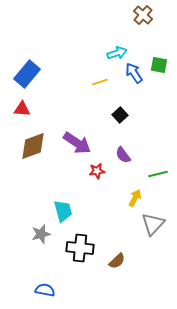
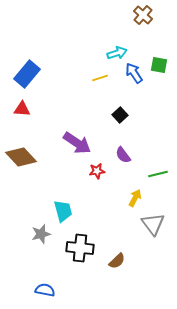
yellow line: moved 4 px up
brown diamond: moved 12 px left, 11 px down; rotated 68 degrees clockwise
gray triangle: rotated 20 degrees counterclockwise
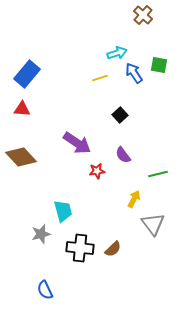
yellow arrow: moved 1 px left, 1 px down
brown semicircle: moved 4 px left, 12 px up
blue semicircle: rotated 126 degrees counterclockwise
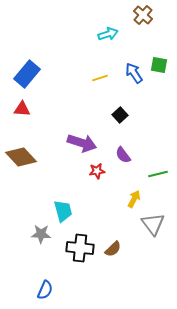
cyan arrow: moved 9 px left, 19 px up
purple arrow: moved 5 px right; rotated 16 degrees counterclockwise
gray star: rotated 18 degrees clockwise
blue semicircle: rotated 132 degrees counterclockwise
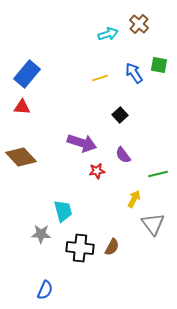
brown cross: moved 4 px left, 9 px down
red triangle: moved 2 px up
brown semicircle: moved 1 px left, 2 px up; rotated 18 degrees counterclockwise
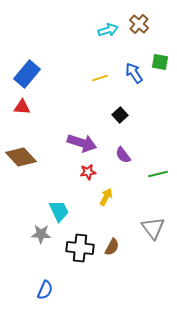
cyan arrow: moved 4 px up
green square: moved 1 px right, 3 px up
red star: moved 9 px left, 1 px down
yellow arrow: moved 28 px left, 2 px up
cyan trapezoid: moved 4 px left; rotated 10 degrees counterclockwise
gray triangle: moved 4 px down
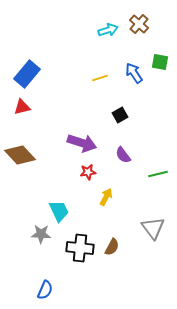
red triangle: rotated 18 degrees counterclockwise
black square: rotated 14 degrees clockwise
brown diamond: moved 1 px left, 2 px up
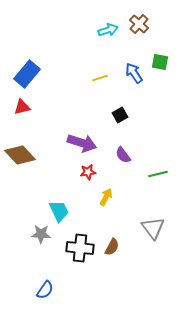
blue semicircle: rotated 12 degrees clockwise
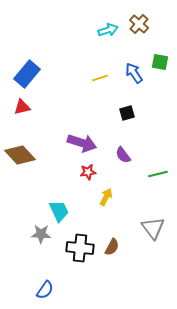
black square: moved 7 px right, 2 px up; rotated 14 degrees clockwise
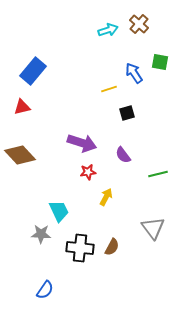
blue rectangle: moved 6 px right, 3 px up
yellow line: moved 9 px right, 11 px down
